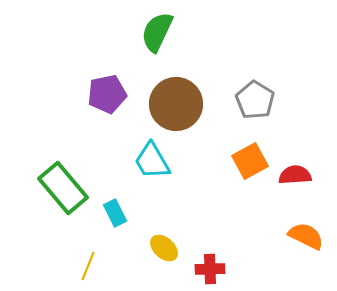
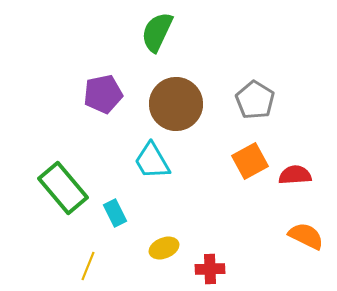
purple pentagon: moved 4 px left
yellow ellipse: rotated 64 degrees counterclockwise
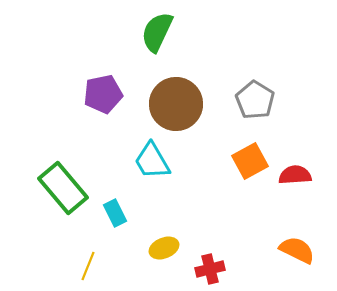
orange semicircle: moved 9 px left, 14 px down
red cross: rotated 12 degrees counterclockwise
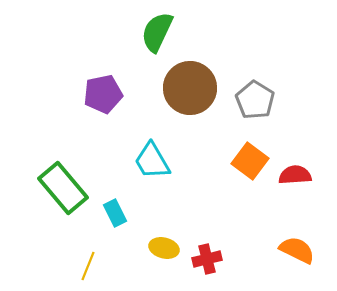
brown circle: moved 14 px right, 16 px up
orange square: rotated 24 degrees counterclockwise
yellow ellipse: rotated 36 degrees clockwise
red cross: moved 3 px left, 10 px up
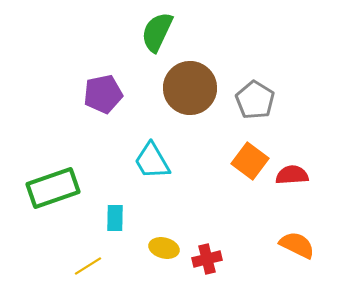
red semicircle: moved 3 px left
green rectangle: moved 10 px left; rotated 69 degrees counterclockwise
cyan rectangle: moved 5 px down; rotated 28 degrees clockwise
orange semicircle: moved 5 px up
yellow line: rotated 36 degrees clockwise
